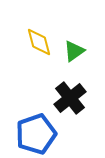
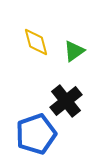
yellow diamond: moved 3 px left
black cross: moved 4 px left, 3 px down
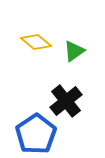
yellow diamond: rotated 36 degrees counterclockwise
blue pentagon: rotated 15 degrees counterclockwise
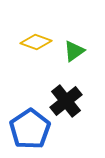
yellow diamond: rotated 20 degrees counterclockwise
blue pentagon: moved 6 px left, 5 px up
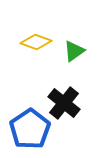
black cross: moved 2 px left, 2 px down; rotated 12 degrees counterclockwise
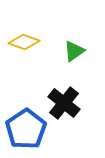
yellow diamond: moved 12 px left
blue pentagon: moved 4 px left
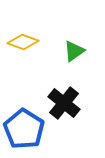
yellow diamond: moved 1 px left
blue pentagon: moved 2 px left; rotated 6 degrees counterclockwise
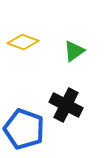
black cross: moved 2 px right, 2 px down; rotated 12 degrees counterclockwise
blue pentagon: rotated 12 degrees counterclockwise
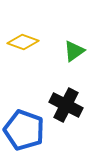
blue pentagon: moved 1 px down
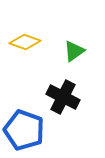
yellow diamond: moved 2 px right
black cross: moved 3 px left, 8 px up
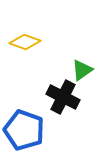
green triangle: moved 8 px right, 19 px down
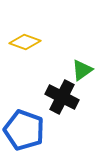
black cross: moved 1 px left
